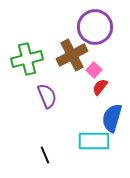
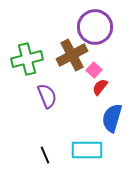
cyan rectangle: moved 7 px left, 9 px down
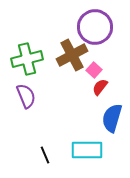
purple semicircle: moved 21 px left
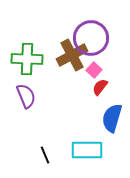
purple circle: moved 4 px left, 11 px down
green cross: rotated 16 degrees clockwise
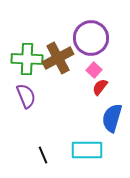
brown cross: moved 14 px left, 3 px down
black line: moved 2 px left
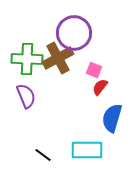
purple circle: moved 17 px left, 5 px up
pink square: rotated 21 degrees counterclockwise
black line: rotated 30 degrees counterclockwise
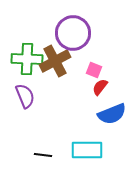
purple circle: moved 1 px left
brown cross: moved 3 px left, 3 px down
purple semicircle: moved 1 px left
blue semicircle: moved 4 px up; rotated 128 degrees counterclockwise
black line: rotated 30 degrees counterclockwise
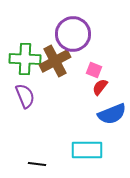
purple circle: moved 1 px down
green cross: moved 2 px left
black line: moved 6 px left, 9 px down
